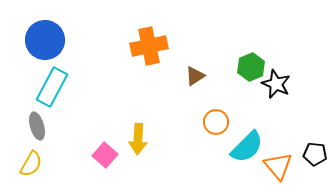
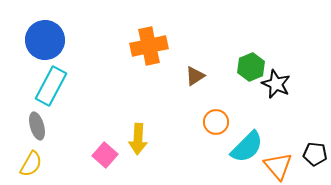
cyan rectangle: moved 1 px left, 1 px up
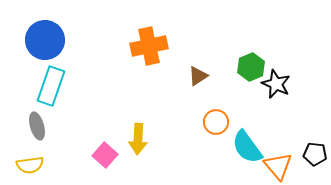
brown triangle: moved 3 px right
cyan rectangle: rotated 9 degrees counterclockwise
cyan semicircle: rotated 99 degrees clockwise
yellow semicircle: moved 1 px left, 1 px down; rotated 52 degrees clockwise
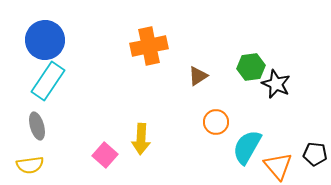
green hexagon: rotated 16 degrees clockwise
cyan rectangle: moved 3 px left, 5 px up; rotated 15 degrees clockwise
yellow arrow: moved 3 px right
cyan semicircle: rotated 66 degrees clockwise
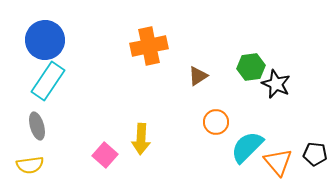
cyan semicircle: rotated 15 degrees clockwise
orange triangle: moved 4 px up
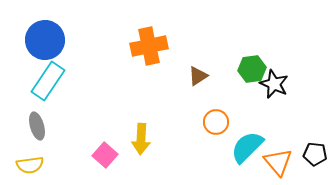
green hexagon: moved 1 px right, 2 px down
black star: moved 2 px left
